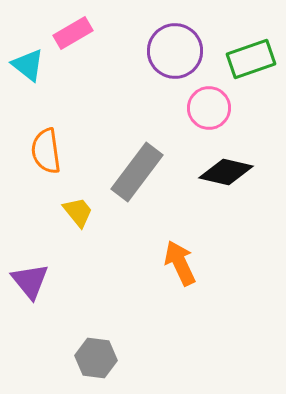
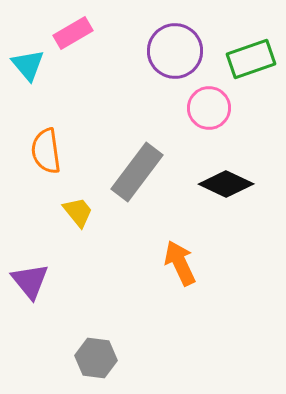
cyan triangle: rotated 12 degrees clockwise
black diamond: moved 12 px down; rotated 12 degrees clockwise
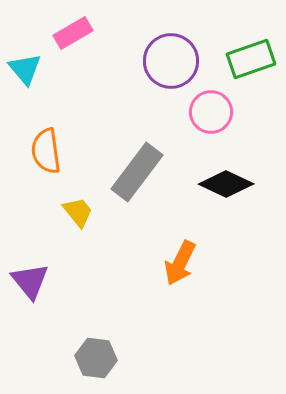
purple circle: moved 4 px left, 10 px down
cyan triangle: moved 3 px left, 4 px down
pink circle: moved 2 px right, 4 px down
orange arrow: rotated 129 degrees counterclockwise
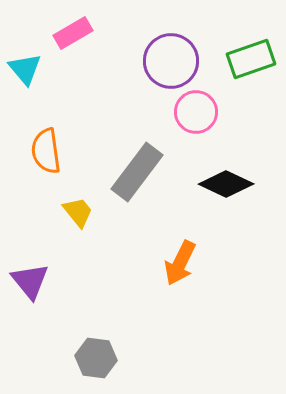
pink circle: moved 15 px left
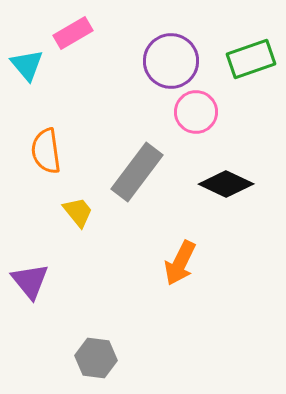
cyan triangle: moved 2 px right, 4 px up
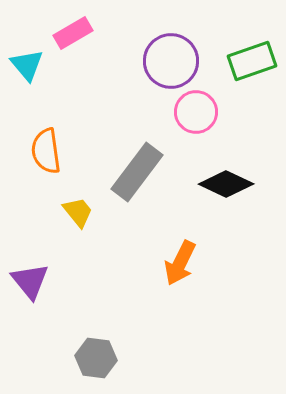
green rectangle: moved 1 px right, 2 px down
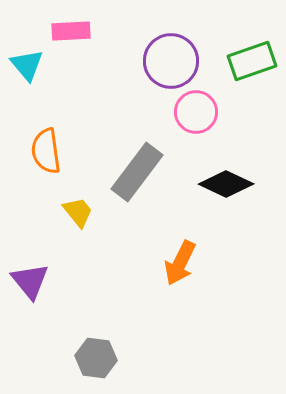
pink rectangle: moved 2 px left, 2 px up; rotated 27 degrees clockwise
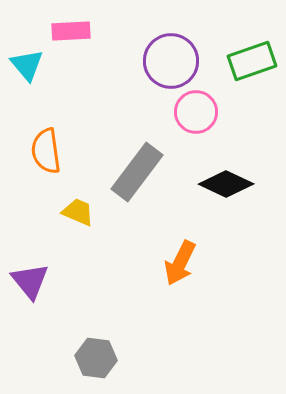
yellow trapezoid: rotated 28 degrees counterclockwise
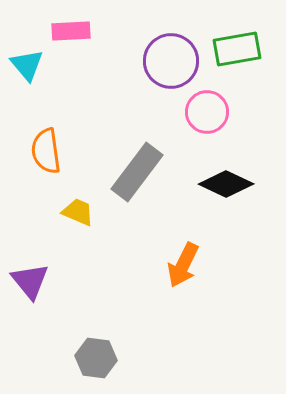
green rectangle: moved 15 px left, 12 px up; rotated 9 degrees clockwise
pink circle: moved 11 px right
orange arrow: moved 3 px right, 2 px down
